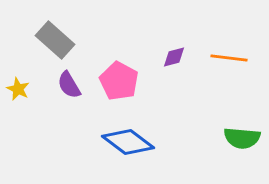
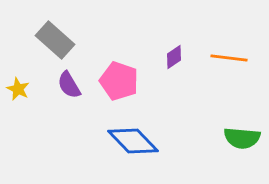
purple diamond: rotated 20 degrees counterclockwise
pink pentagon: rotated 9 degrees counterclockwise
blue diamond: moved 5 px right, 1 px up; rotated 9 degrees clockwise
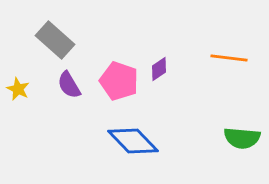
purple diamond: moved 15 px left, 12 px down
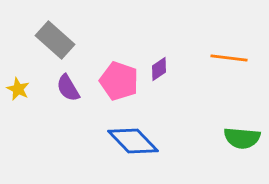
purple semicircle: moved 1 px left, 3 px down
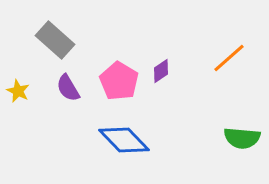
orange line: rotated 48 degrees counterclockwise
purple diamond: moved 2 px right, 2 px down
pink pentagon: rotated 12 degrees clockwise
yellow star: moved 2 px down
blue diamond: moved 9 px left, 1 px up
